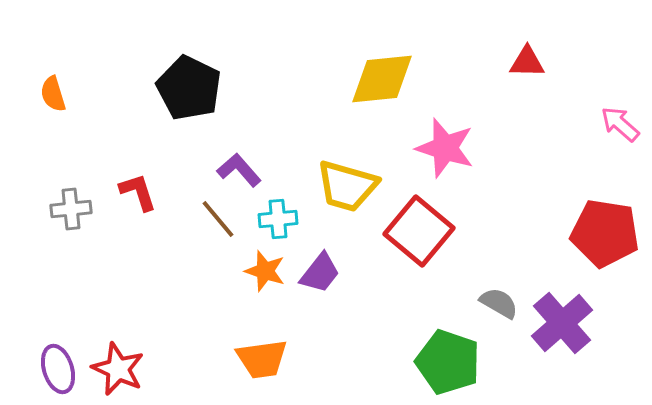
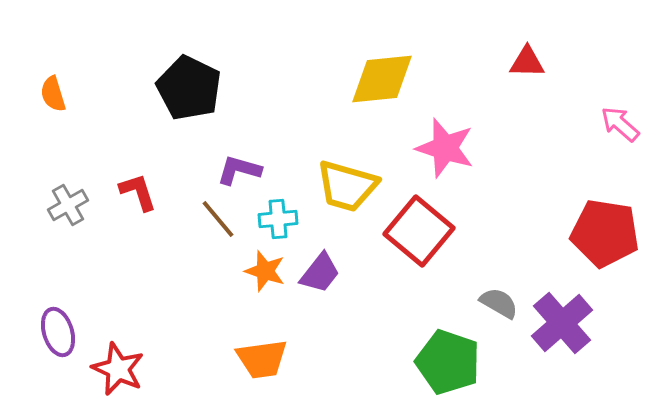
purple L-shape: rotated 33 degrees counterclockwise
gray cross: moved 3 px left, 4 px up; rotated 24 degrees counterclockwise
purple ellipse: moved 37 px up
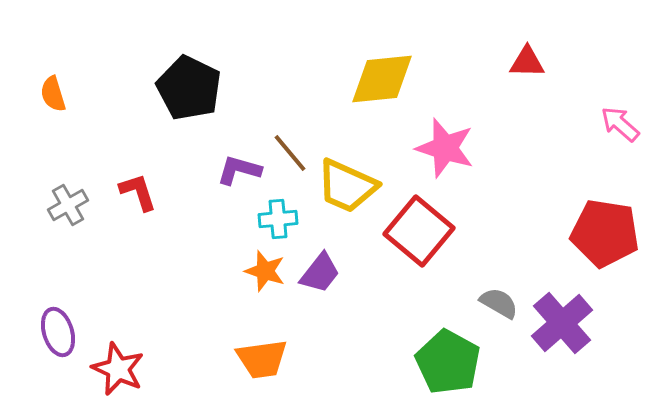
yellow trapezoid: rotated 8 degrees clockwise
brown line: moved 72 px right, 66 px up
green pentagon: rotated 10 degrees clockwise
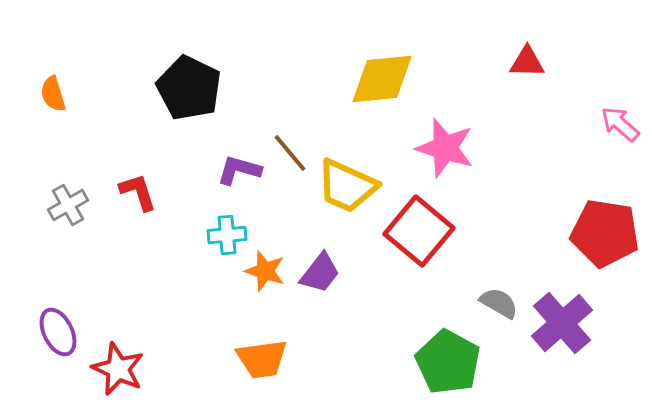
cyan cross: moved 51 px left, 16 px down
purple ellipse: rotated 9 degrees counterclockwise
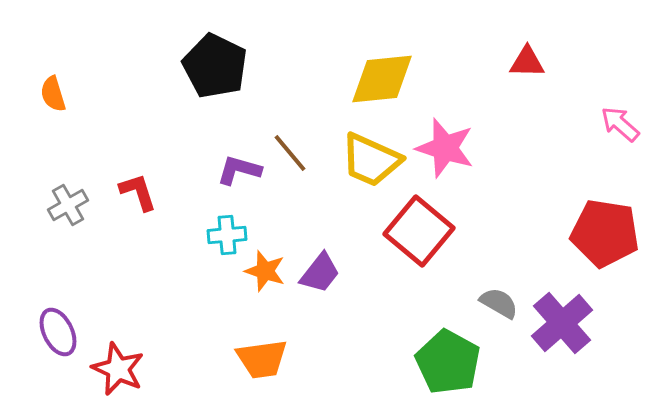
black pentagon: moved 26 px right, 22 px up
yellow trapezoid: moved 24 px right, 26 px up
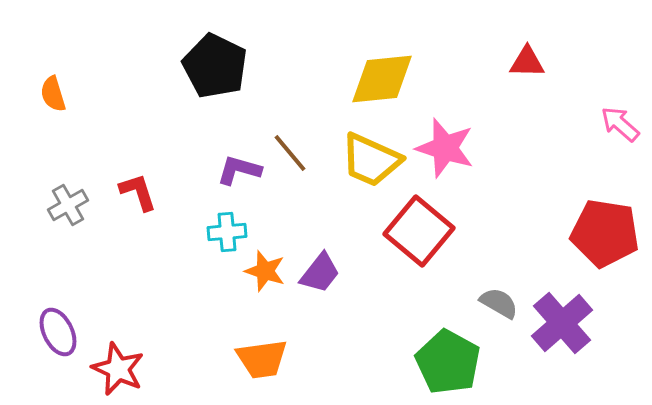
cyan cross: moved 3 px up
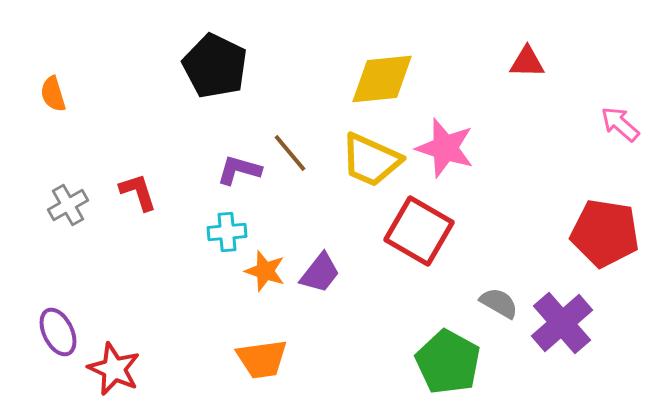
red square: rotated 10 degrees counterclockwise
red star: moved 4 px left
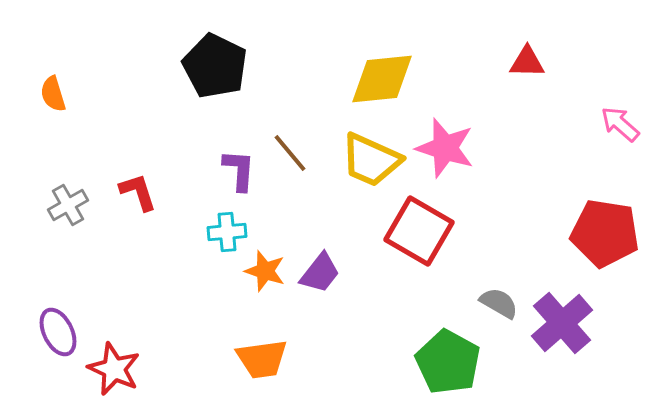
purple L-shape: rotated 78 degrees clockwise
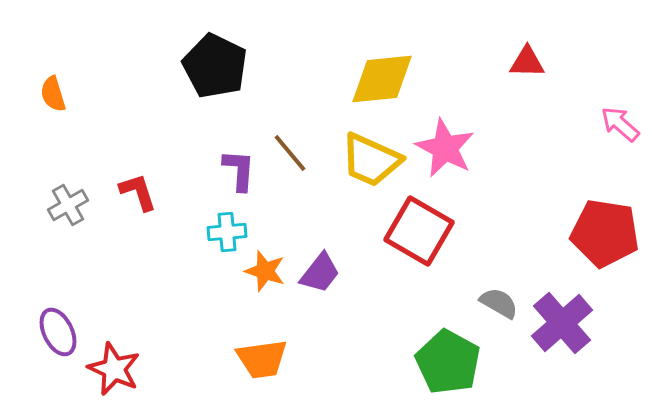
pink star: rotated 10 degrees clockwise
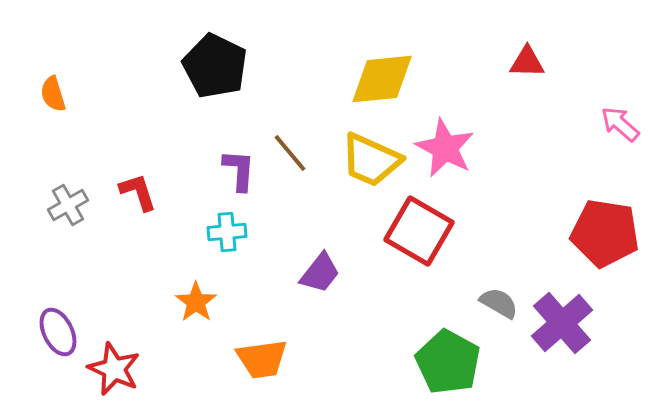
orange star: moved 69 px left, 31 px down; rotated 18 degrees clockwise
